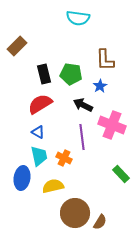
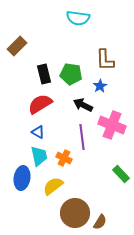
yellow semicircle: rotated 25 degrees counterclockwise
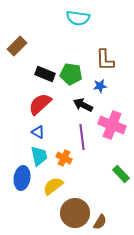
black rectangle: moved 1 px right; rotated 54 degrees counterclockwise
blue star: rotated 24 degrees clockwise
red semicircle: rotated 10 degrees counterclockwise
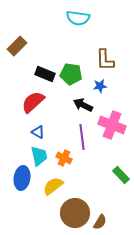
red semicircle: moved 7 px left, 2 px up
green rectangle: moved 1 px down
